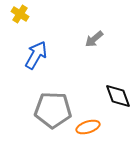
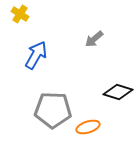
black diamond: moved 4 px up; rotated 52 degrees counterclockwise
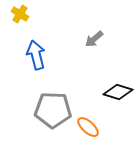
blue arrow: rotated 44 degrees counterclockwise
orange ellipse: rotated 60 degrees clockwise
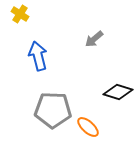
blue arrow: moved 2 px right, 1 px down
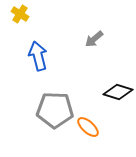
gray pentagon: moved 2 px right
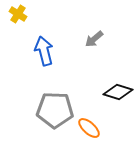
yellow cross: moved 2 px left
blue arrow: moved 6 px right, 5 px up
orange ellipse: moved 1 px right, 1 px down
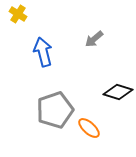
blue arrow: moved 1 px left, 1 px down
gray pentagon: rotated 21 degrees counterclockwise
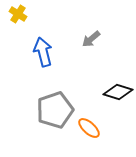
gray arrow: moved 3 px left
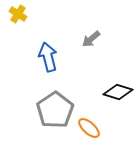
blue arrow: moved 5 px right, 5 px down
gray pentagon: rotated 15 degrees counterclockwise
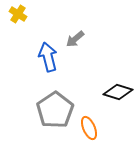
gray arrow: moved 16 px left
orange ellipse: rotated 25 degrees clockwise
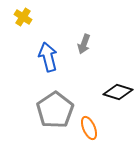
yellow cross: moved 5 px right, 3 px down
gray arrow: moved 9 px right, 5 px down; rotated 30 degrees counterclockwise
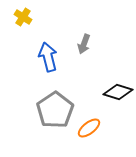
orange ellipse: rotated 75 degrees clockwise
